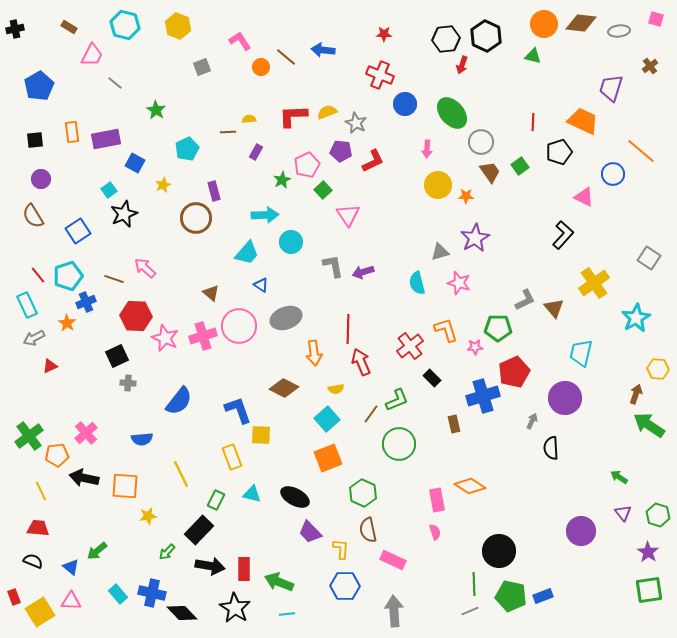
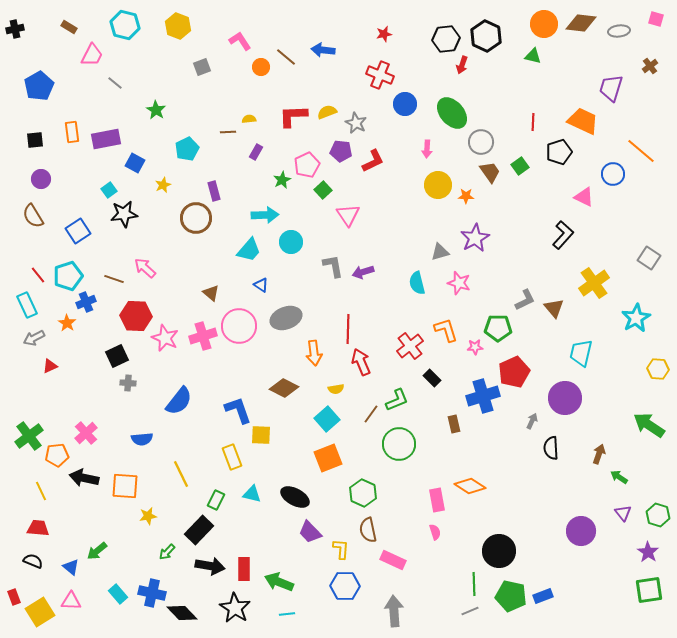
red star at (384, 34): rotated 14 degrees counterclockwise
black star at (124, 214): rotated 16 degrees clockwise
cyan trapezoid at (247, 253): moved 2 px right, 3 px up
brown arrow at (636, 394): moved 37 px left, 60 px down
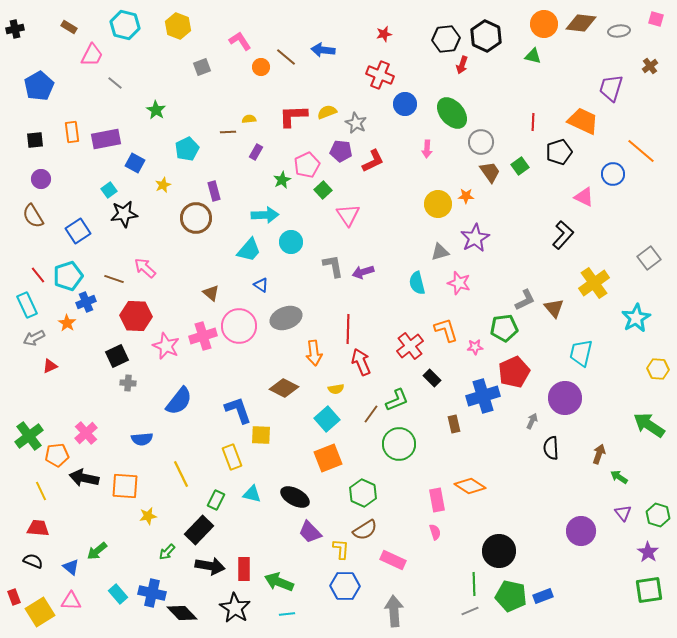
yellow circle at (438, 185): moved 19 px down
gray square at (649, 258): rotated 20 degrees clockwise
green pentagon at (498, 328): moved 6 px right; rotated 8 degrees counterclockwise
pink star at (165, 338): moved 1 px right, 8 px down
brown semicircle at (368, 530): moved 3 px left; rotated 110 degrees counterclockwise
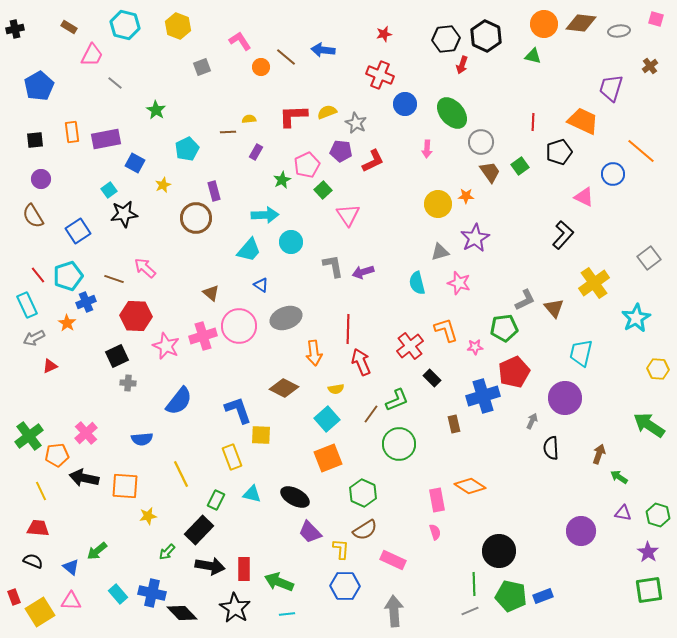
purple triangle at (623, 513): rotated 42 degrees counterclockwise
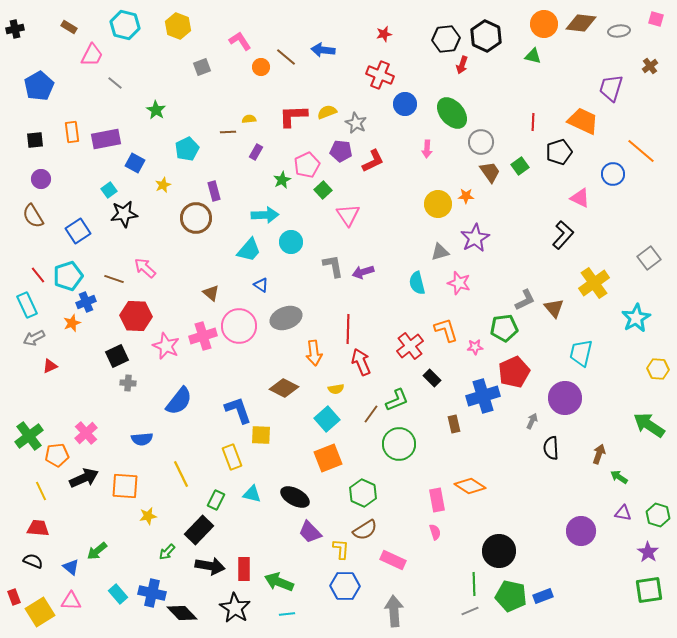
pink triangle at (584, 197): moved 4 px left, 1 px down
orange star at (67, 323): moved 5 px right; rotated 18 degrees clockwise
black arrow at (84, 478): rotated 144 degrees clockwise
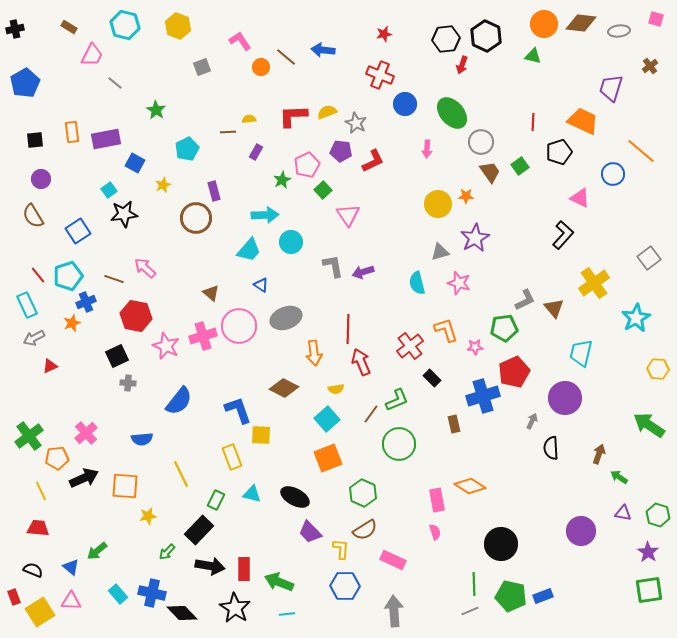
blue pentagon at (39, 86): moved 14 px left, 3 px up
red hexagon at (136, 316): rotated 8 degrees clockwise
orange pentagon at (57, 455): moved 3 px down
black circle at (499, 551): moved 2 px right, 7 px up
black semicircle at (33, 561): moved 9 px down
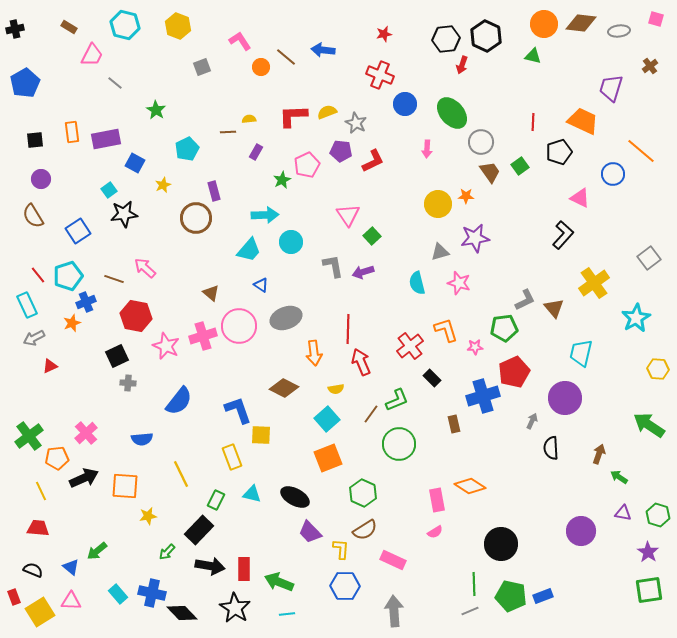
green square at (323, 190): moved 49 px right, 46 px down
purple star at (475, 238): rotated 20 degrees clockwise
pink semicircle at (435, 532): rotated 77 degrees clockwise
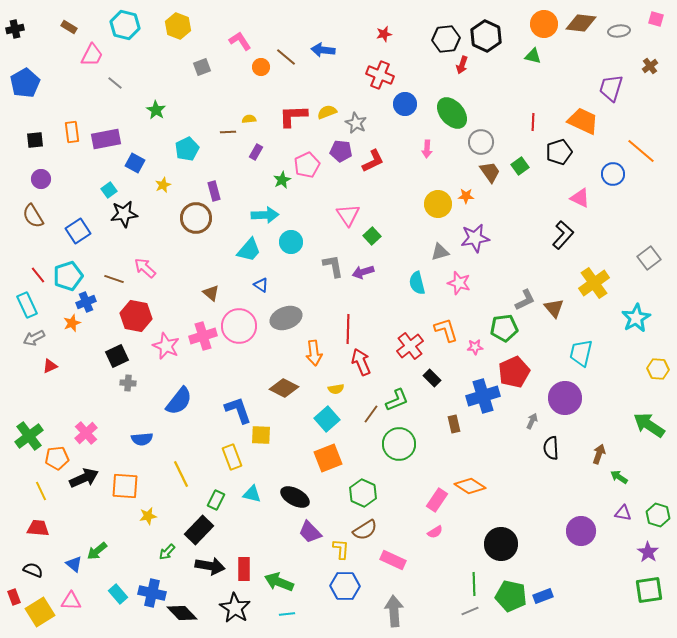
pink rectangle at (437, 500): rotated 45 degrees clockwise
blue triangle at (71, 567): moved 3 px right, 3 px up
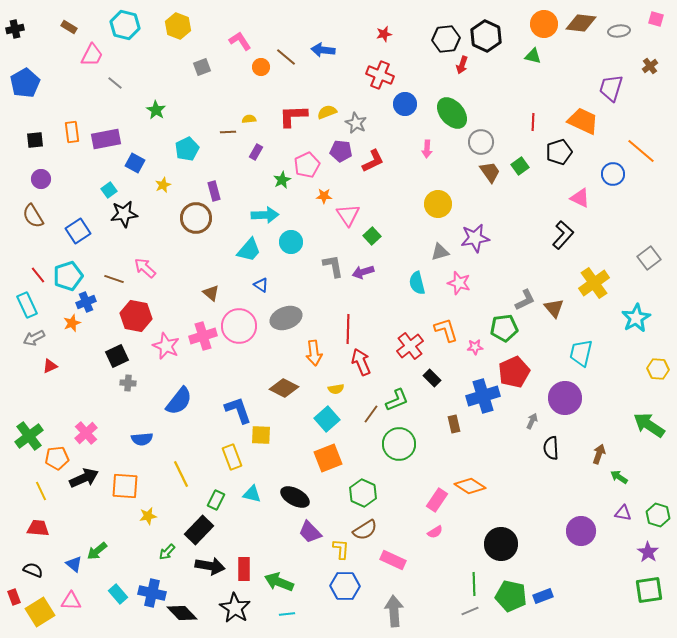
orange star at (466, 196): moved 142 px left
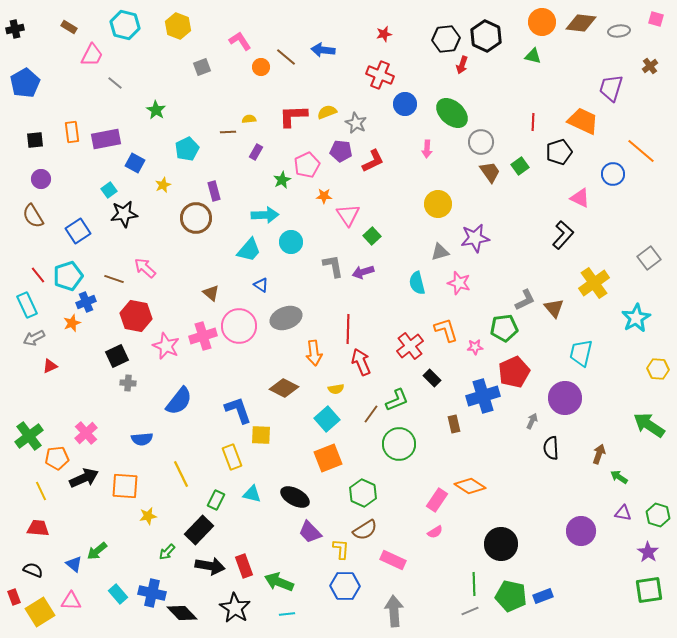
orange circle at (544, 24): moved 2 px left, 2 px up
green ellipse at (452, 113): rotated 8 degrees counterclockwise
red rectangle at (244, 569): moved 3 px up; rotated 20 degrees counterclockwise
